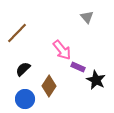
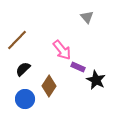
brown line: moved 7 px down
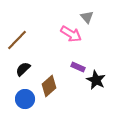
pink arrow: moved 9 px right, 16 px up; rotated 20 degrees counterclockwise
brown diamond: rotated 15 degrees clockwise
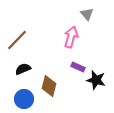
gray triangle: moved 3 px up
pink arrow: moved 3 px down; rotated 105 degrees counterclockwise
black semicircle: rotated 21 degrees clockwise
black star: rotated 12 degrees counterclockwise
brown diamond: rotated 35 degrees counterclockwise
blue circle: moved 1 px left
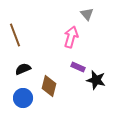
brown line: moved 2 px left, 5 px up; rotated 65 degrees counterclockwise
blue circle: moved 1 px left, 1 px up
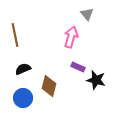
brown line: rotated 10 degrees clockwise
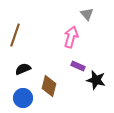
brown line: rotated 30 degrees clockwise
purple rectangle: moved 1 px up
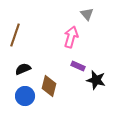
blue circle: moved 2 px right, 2 px up
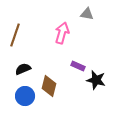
gray triangle: rotated 40 degrees counterclockwise
pink arrow: moved 9 px left, 4 px up
